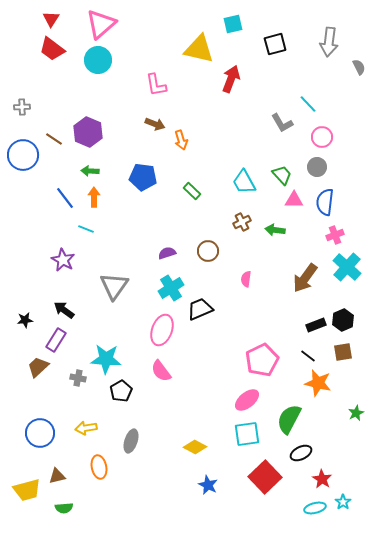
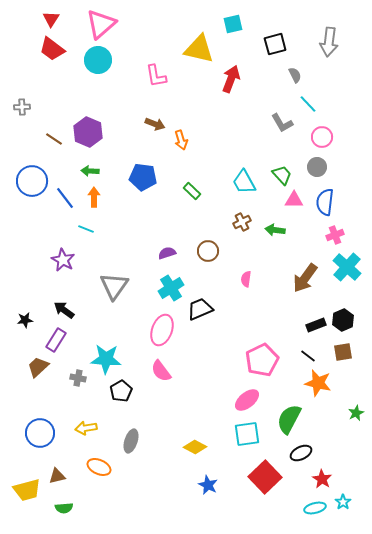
gray semicircle at (359, 67): moved 64 px left, 8 px down
pink L-shape at (156, 85): moved 9 px up
blue circle at (23, 155): moved 9 px right, 26 px down
orange ellipse at (99, 467): rotated 55 degrees counterclockwise
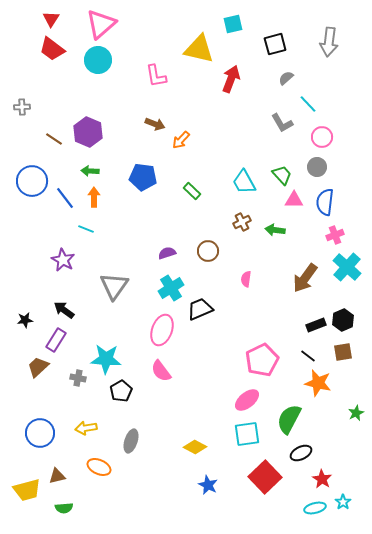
gray semicircle at (295, 75): moved 9 px left, 3 px down; rotated 105 degrees counterclockwise
orange arrow at (181, 140): rotated 60 degrees clockwise
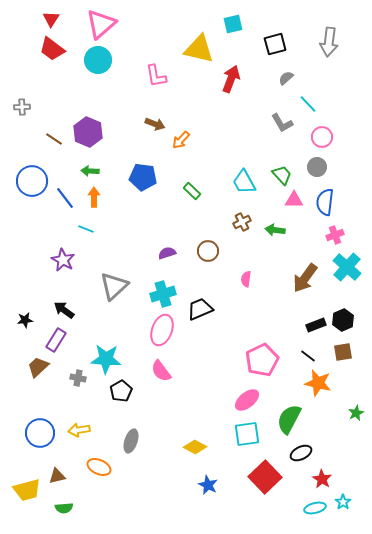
gray triangle at (114, 286): rotated 12 degrees clockwise
cyan cross at (171, 288): moved 8 px left, 6 px down; rotated 15 degrees clockwise
yellow arrow at (86, 428): moved 7 px left, 2 px down
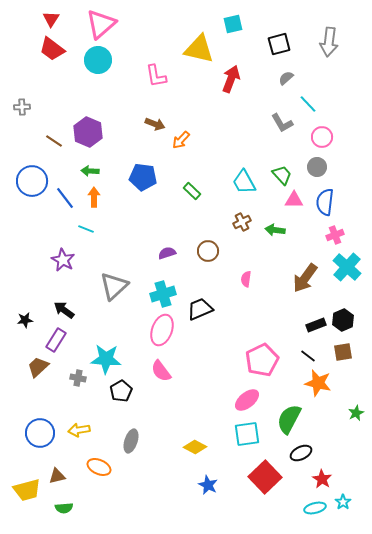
black square at (275, 44): moved 4 px right
brown line at (54, 139): moved 2 px down
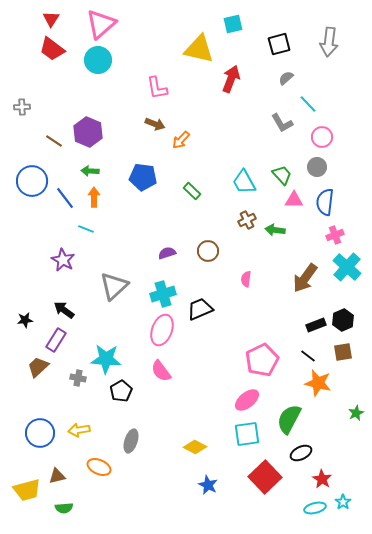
pink L-shape at (156, 76): moved 1 px right, 12 px down
brown cross at (242, 222): moved 5 px right, 2 px up
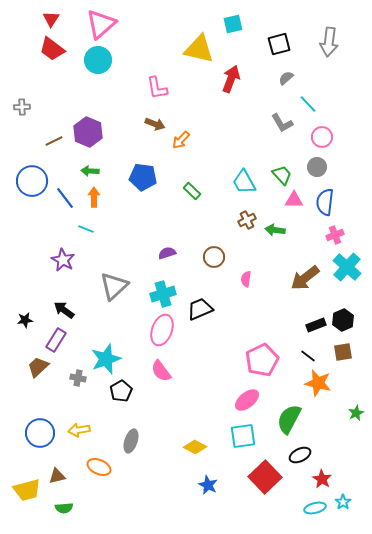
brown line at (54, 141): rotated 60 degrees counterclockwise
brown circle at (208, 251): moved 6 px right, 6 px down
brown arrow at (305, 278): rotated 16 degrees clockwise
cyan star at (106, 359): rotated 24 degrees counterclockwise
cyan square at (247, 434): moved 4 px left, 2 px down
black ellipse at (301, 453): moved 1 px left, 2 px down
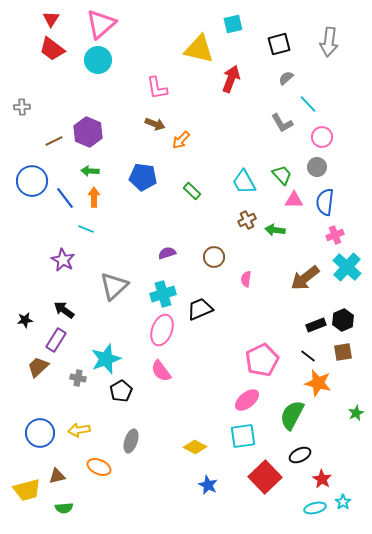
green semicircle at (289, 419): moved 3 px right, 4 px up
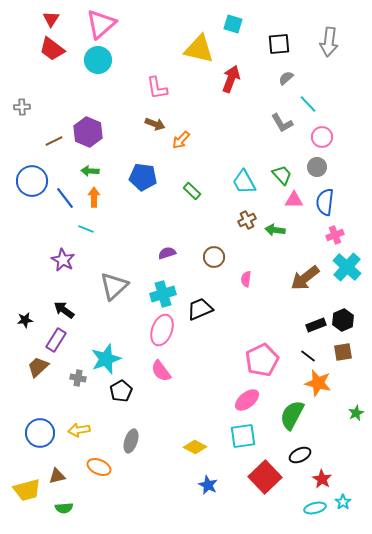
cyan square at (233, 24): rotated 30 degrees clockwise
black square at (279, 44): rotated 10 degrees clockwise
